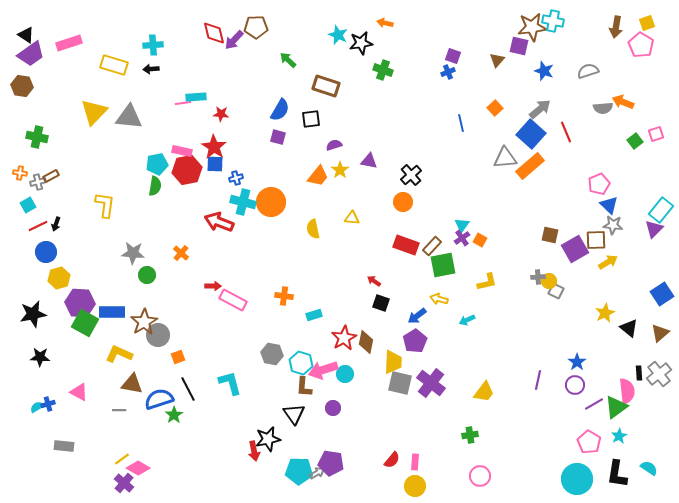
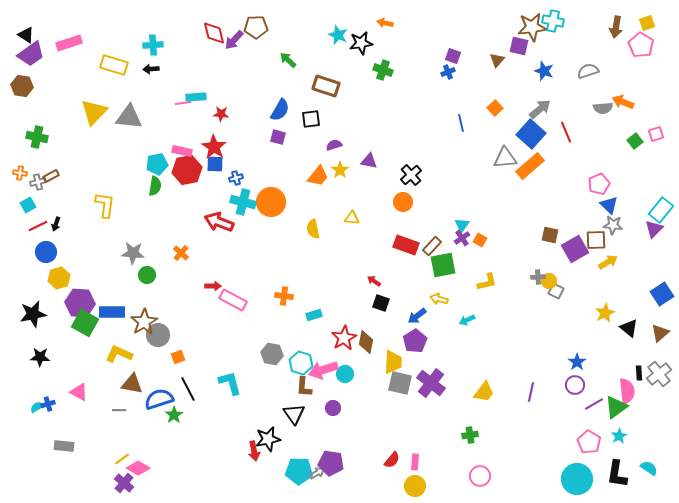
purple line at (538, 380): moved 7 px left, 12 px down
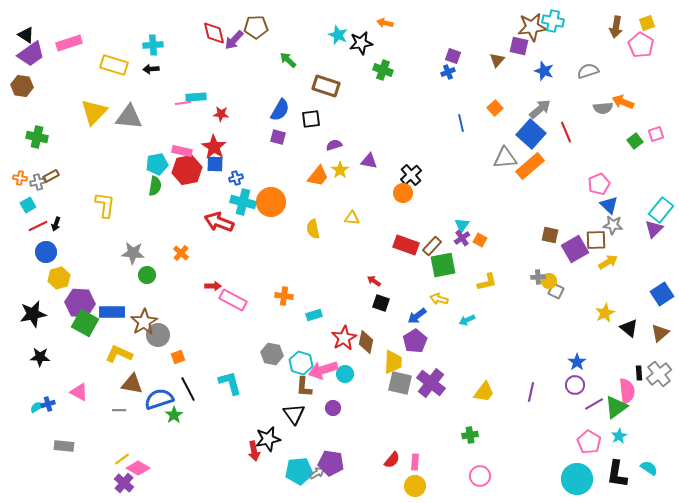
orange cross at (20, 173): moved 5 px down
orange circle at (403, 202): moved 9 px up
cyan pentagon at (299, 471): rotated 8 degrees counterclockwise
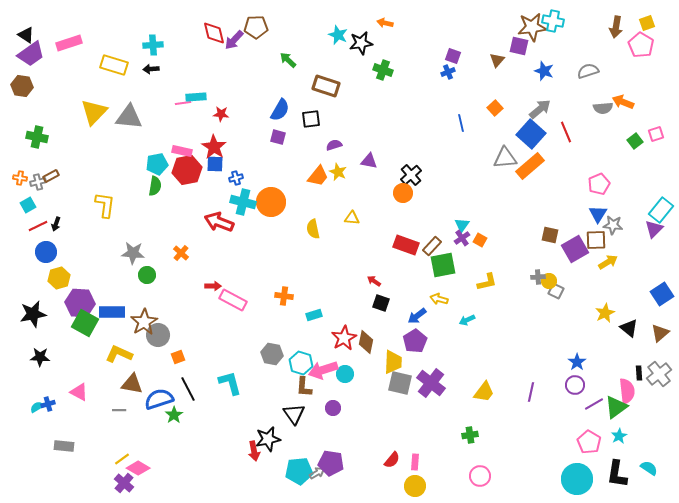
yellow star at (340, 170): moved 2 px left, 2 px down; rotated 12 degrees counterclockwise
blue triangle at (609, 205): moved 11 px left, 9 px down; rotated 18 degrees clockwise
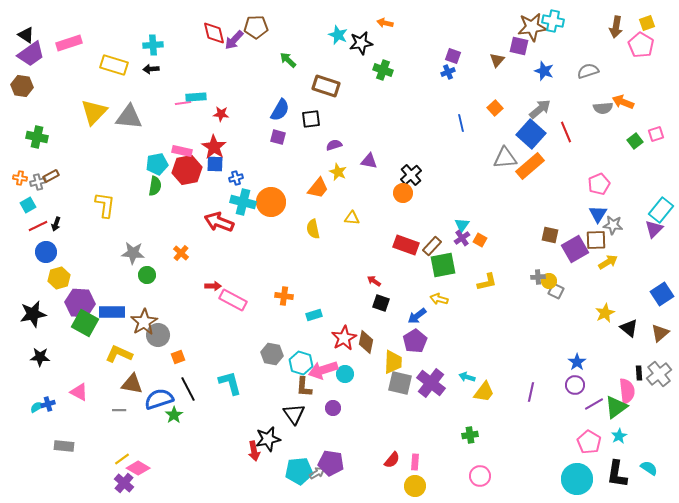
orange trapezoid at (318, 176): moved 12 px down
cyan arrow at (467, 320): moved 57 px down; rotated 42 degrees clockwise
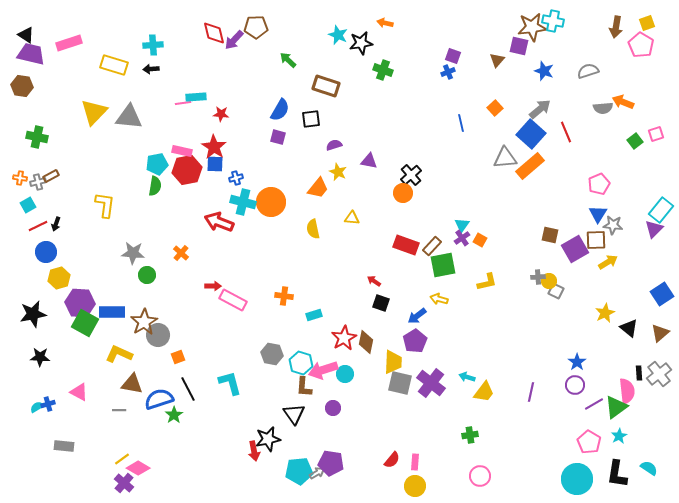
purple trapezoid at (31, 54): rotated 132 degrees counterclockwise
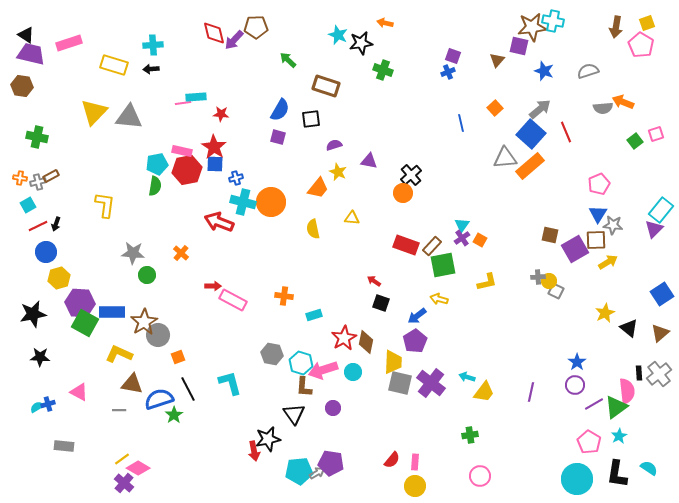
cyan circle at (345, 374): moved 8 px right, 2 px up
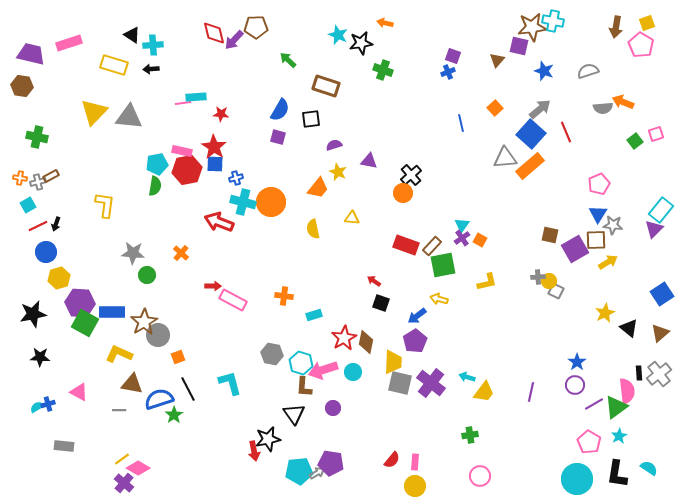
black triangle at (26, 35): moved 106 px right
